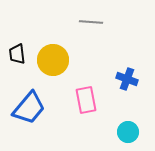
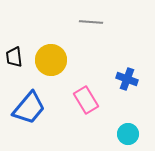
black trapezoid: moved 3 px left, 3 px down
yellow circle: moved 2 px left
pink rectangle: rotated 20 degrees counterclockwise
cyan circle: moved 2 px down
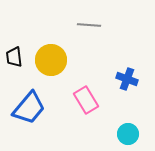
gray line: moved 2 px left, 3 px down
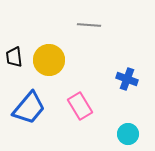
yellow circle: moved 2 px left
pink rectangle: moved 6 px left, 6 px down
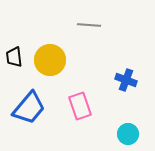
yellow circle: moved 1 px right
blue cross: moved 1 px left, 1 px down
pink rectangle: rotated 12 degrees clockwise
